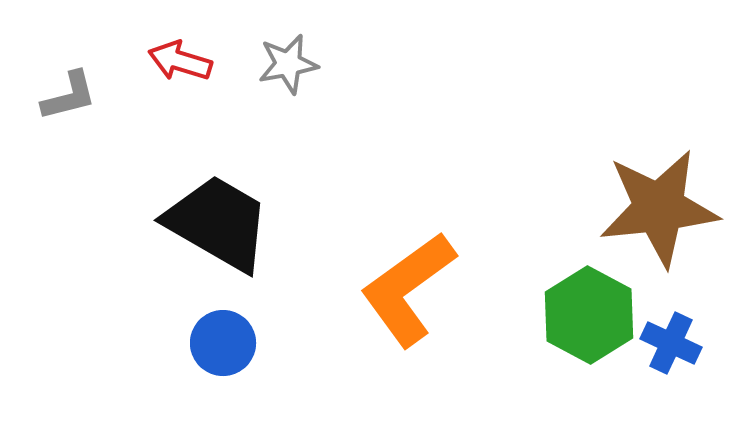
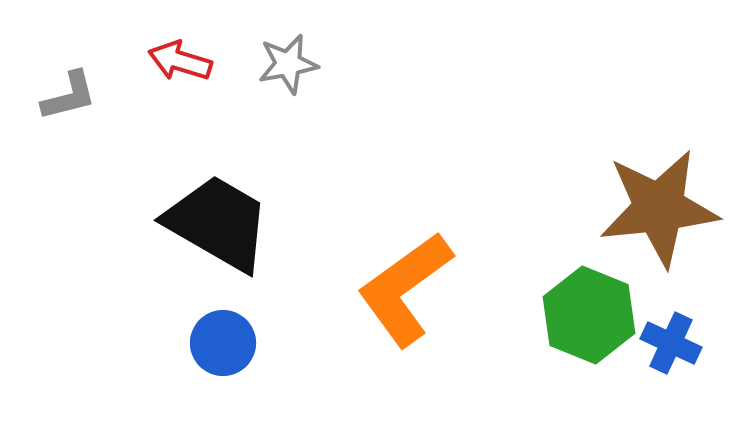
orange L-shape: moved 3 px left
green hexagon: rotated 6 degrees counterclockwise
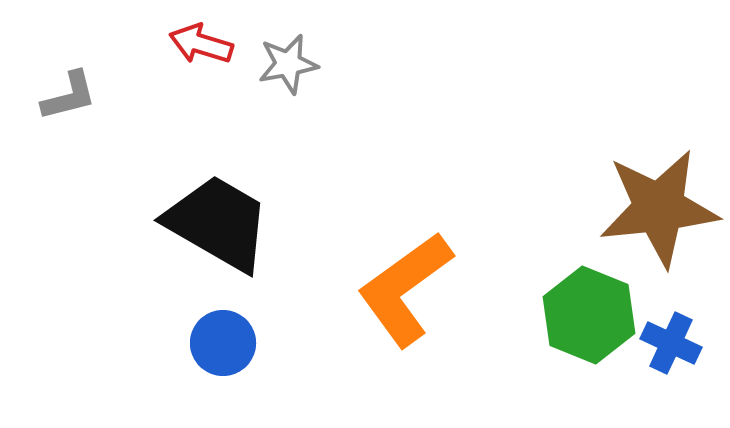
red arrow: moved 21 px right, 17 px up
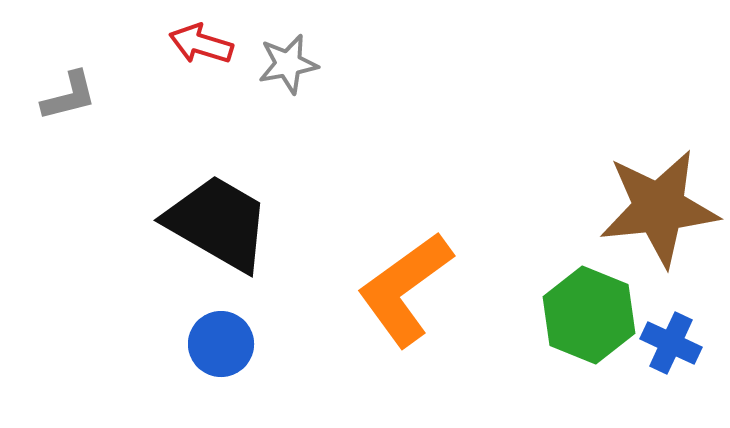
blue circle: moved 2 px left, 1 px down
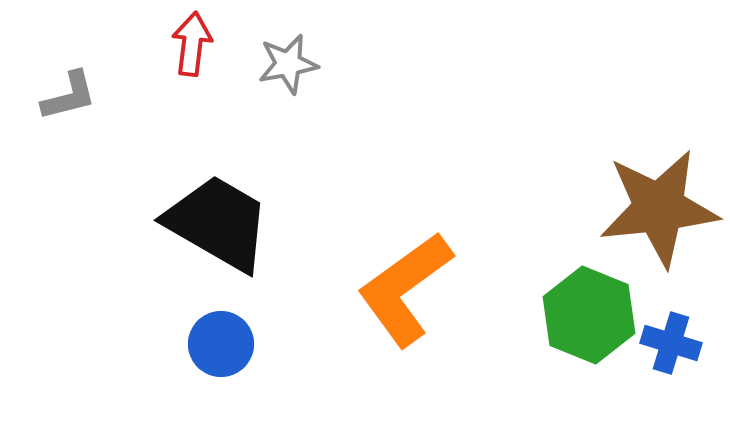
red arrow: moved 9 px left; rotated 80 degrees clockwise
blue cross: rotated 8 degrees counterclockwise
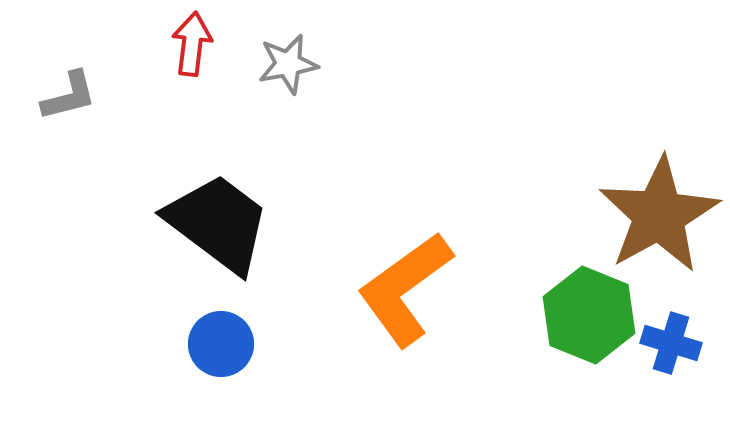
brown star: moved 7 px down; rotated 23 degrees counterclockwise
black trapezoid: rotated 7 degrees clockwise
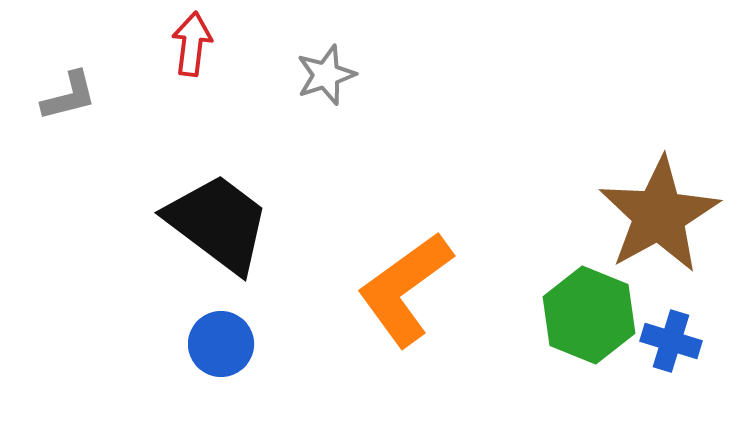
gray star: moved 38 px right, 11 px down; rotated 8 degrees counterclockwise
blue cross: moved 2 px up
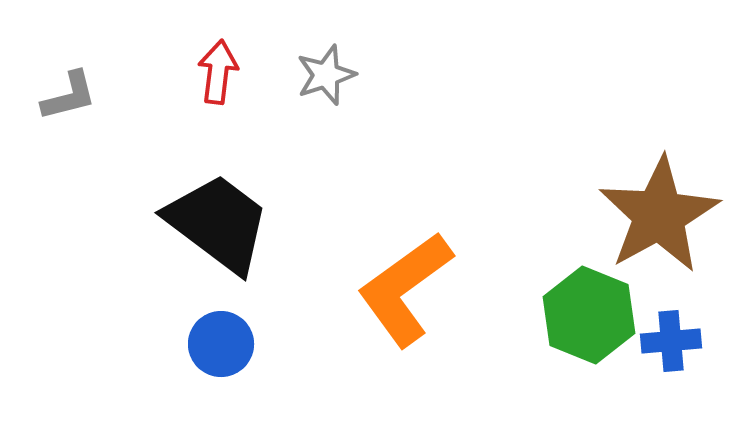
red arrow: moved 26 px right, 28 px down
blue cross: rotated 22 degrees counterclockwise
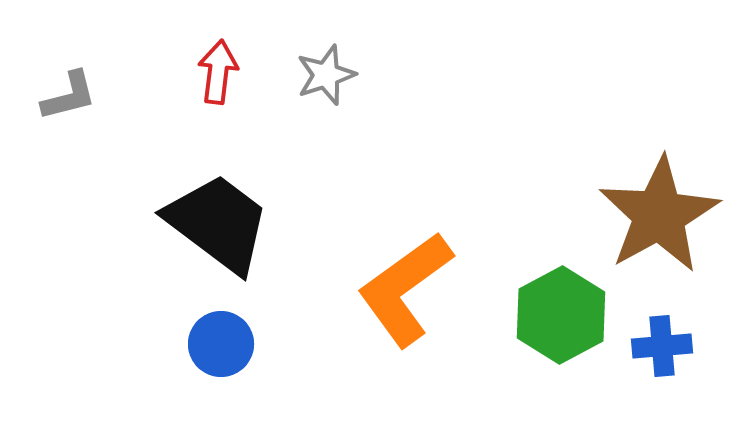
green hexagon: moved 28 px left; rotated 10 degrees clockwise
blue cross: moved 9 px left, 5 px down
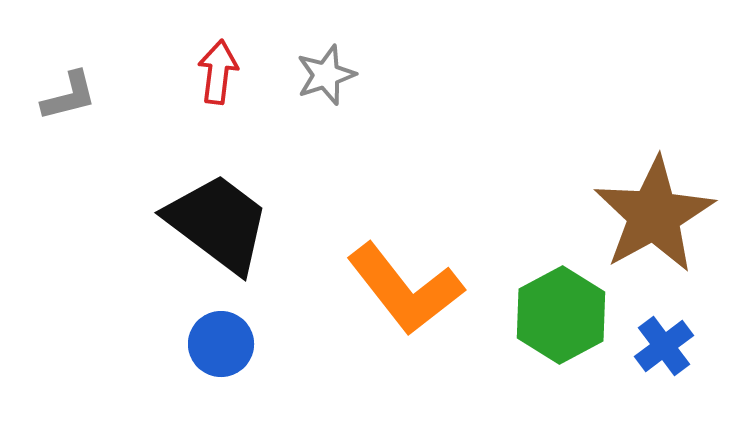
brown star: moved 5 px left
orange L-shape: rotated 92 degrees counterclockwise
blue cross: moved 2 px right; rotated 32 degrees counterclockwise
